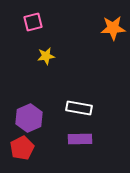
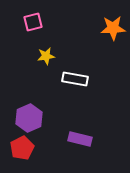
white rectangle: moved 4 px left, 29 px up
purple rectangle: rotated 15 degrees clockwise
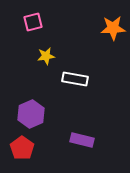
purple hexagon: moved 2 px right, 4 px up
purple rectangle: moved 2 px right, 1 px down
red pentagon: rotated 10 degrees counterclockwise
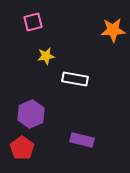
orange star: moved 2 px down
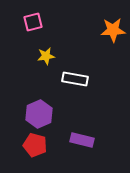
purple hexagon: moved 8 px right
red pentagon: moved 13 px right, 3 px up; rotated 20 degrees counterclockwise
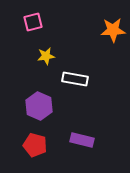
purple hexagon: moved 8 px up; rotated 12 degrees counterclockwise
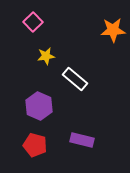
pink square: rotated 30 degrees counterclockwise
white rectangle: rotated 30 degrees clockwise
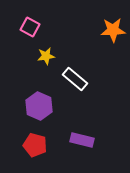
pink square: moved 3 px left, 5 px down; rotated 18 degrees counterclockwise
